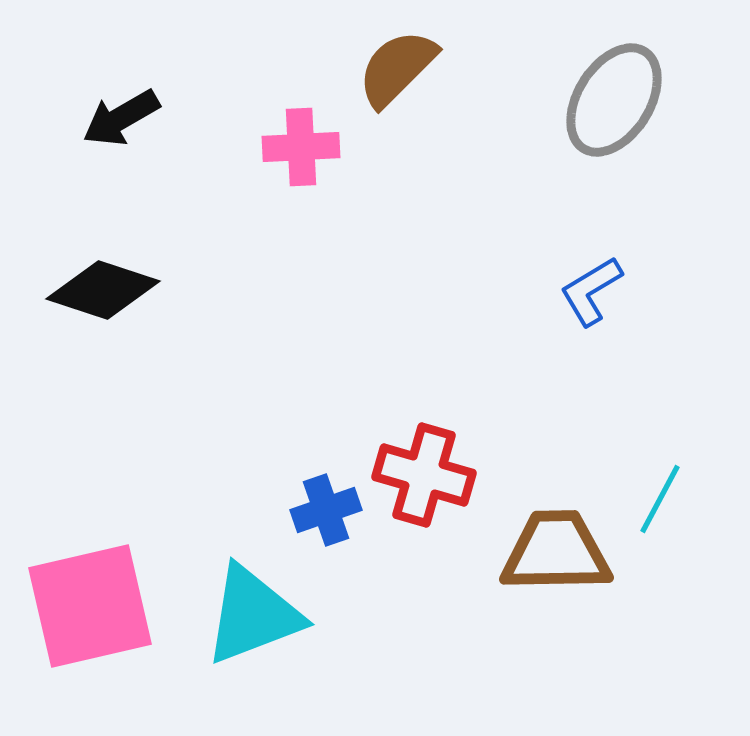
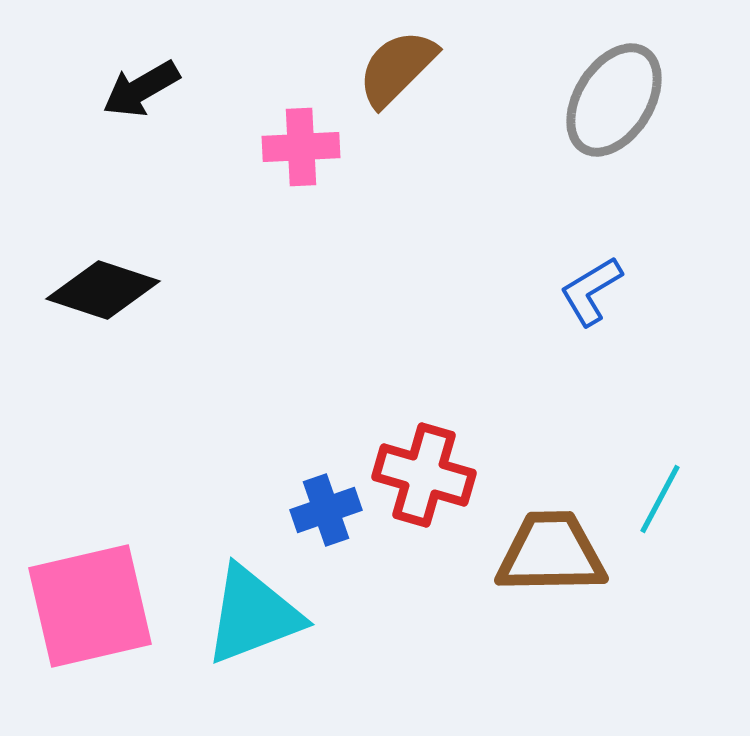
black arrow: moved 20 px right, 29 px up
brown trapezoid: moved 5 px left, 1 px down
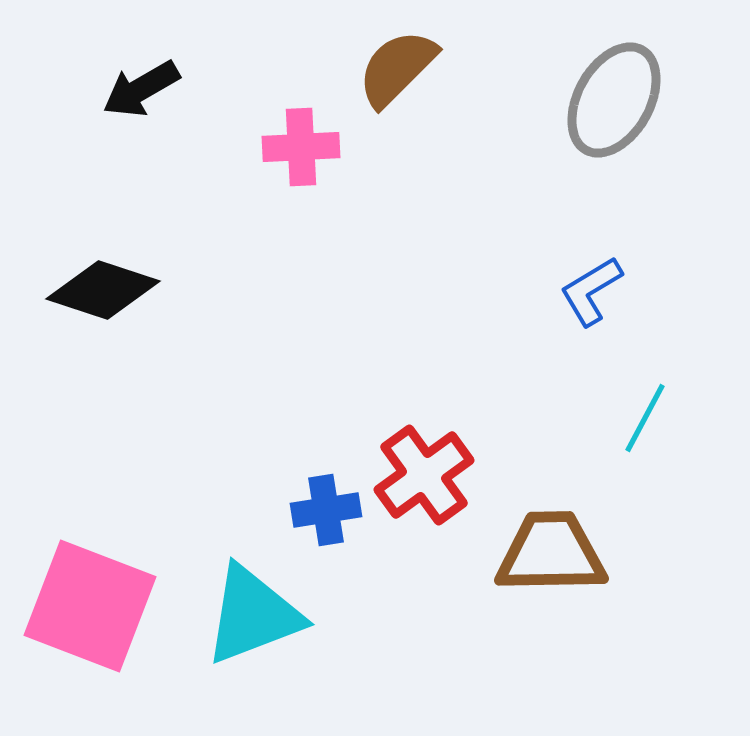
gray ellipse: rotated 3 degrees counterclockwise
red cross: rotated 38 degrees clockwise
cyan line: moved 15 px left, 81 px up
blue cross: rotated 10 degrees clockwise
pink square: rotated 34 degrees clockwise
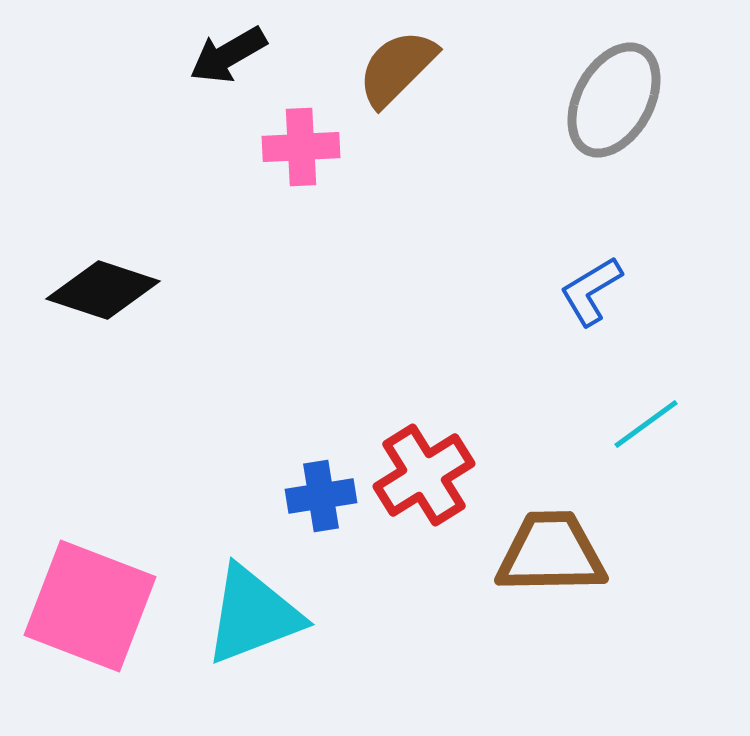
black arrow: moved 87 px right, 34 px up
cyan line: moved 1 px right, 6 px down; rotated 26 degrees clockwise
red cross: rotated 4 degrees clockwise
blue cross: moved 5 px left, 14 px up
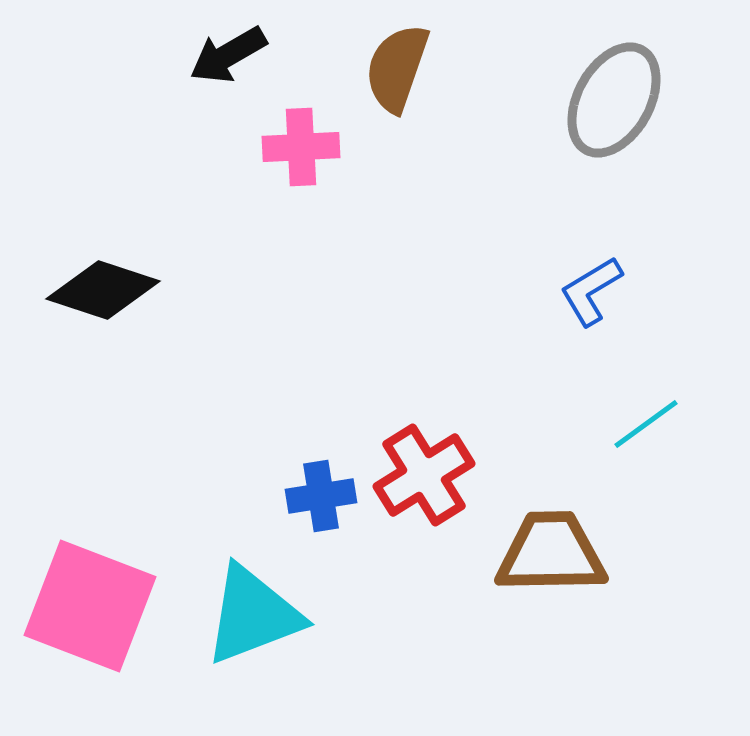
brown semicircle: rotated 26 degrees counterclockwise
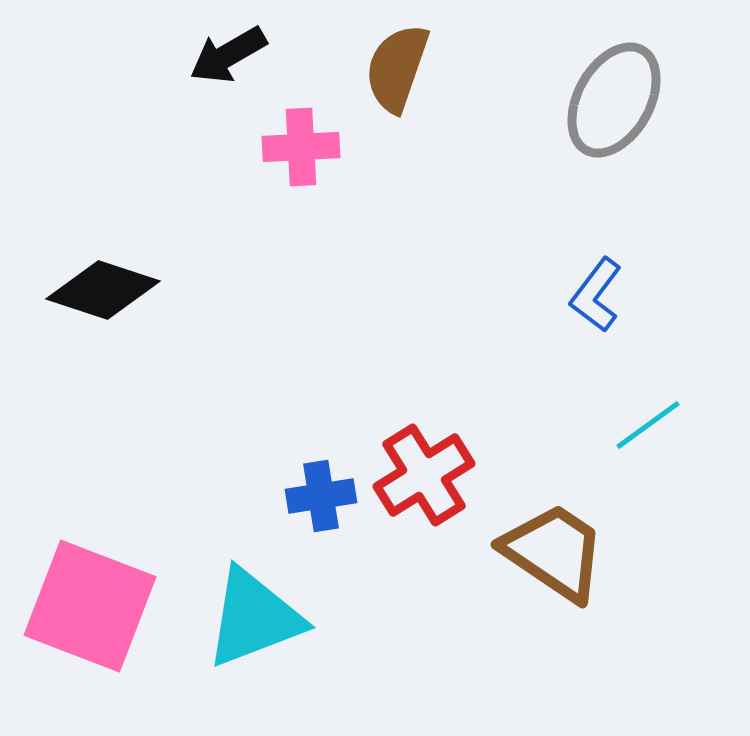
blue L-shape: moved 5 px right, 4 px down; rotated 22 degrees counterclockwise
cyan line: moved 2 px right, 1 px down
brown trapezoid: moved 3 px right, 1 px up; rotated 35 degrees clockwise
cyan triangle: moved 1 px right, 3 px down
